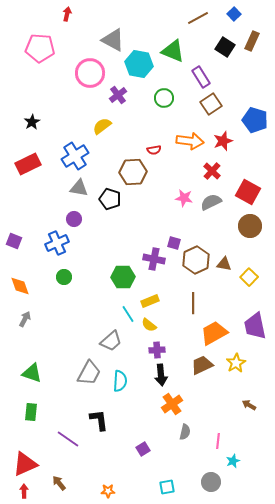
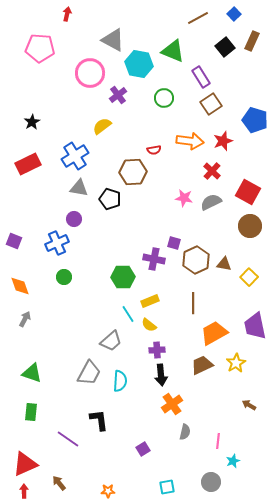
black square at (225, 47): rotated 18 degrees clockwise
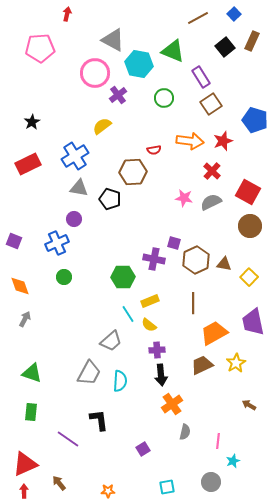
pink pentagon at (40, 48): rotated 8 degrees counterclockwise
pink circle at (90, 73): moved 5 px right
purple trapezoid at (255, 326): moved 2 px left, 4 px up
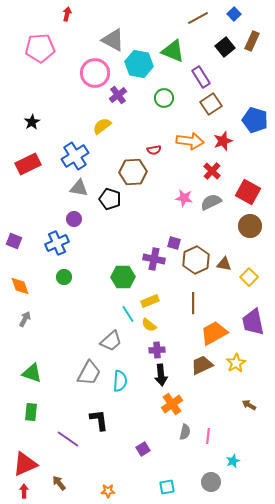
pink line at (218, 441): moved 10 px left, 5 px up
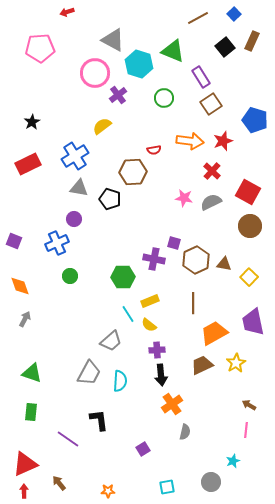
red arrow at (67, 14): moved 2 px up; rotated 120 degrees counterclockwise
cyan hexagon at (139, 64): rotated 8 degrees clockwise
green circle at (64, 277): moved 6 px right, 1 px up
pink line at (208, 436): moved 38 px right, 6 px up
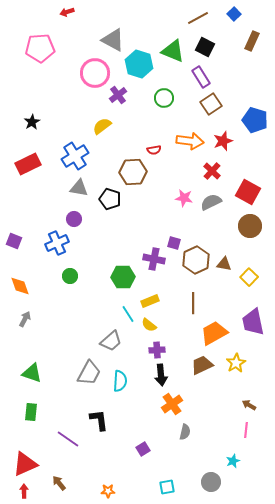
black square at (225, 47): moved 20 px left; rotated 24 degrees counterclockwise
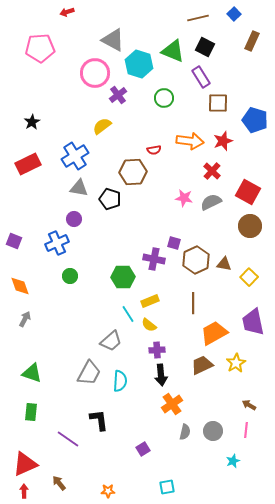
brown line at (198, 18): rotated 15 degrees clockwise
brown square at (211, 104): moved 7 px right, 1 px up; rotated 35 degrees clockwise
gray circle at (211, 482): moved 2 px right, 51 px up
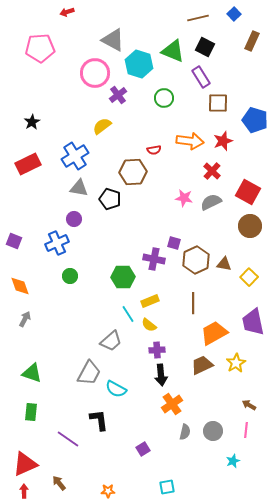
cyan semicircle at (120, 381): moved 4 px left, 8 px down; rotated 115 degrees clockwise
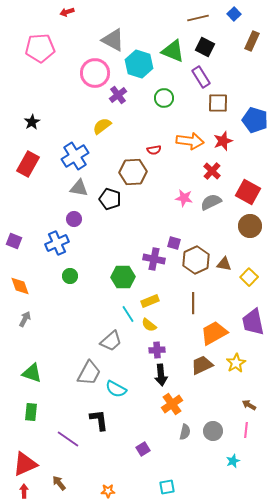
red rectangle at (28, 164): rotated 35 degrees counterclockwise
